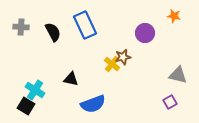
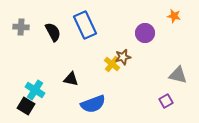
purple square: moved 4 px left, 1 px up
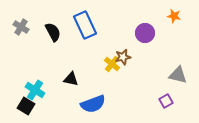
gray cross: rotated 28 degrees clockwise
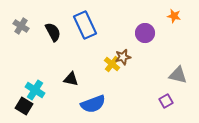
gray cross: moved 1 px up
black square: moved 2 px left
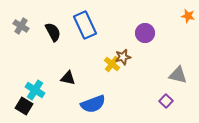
orange star: moved 14 px right
black triangle: moved 3 px left, 1 px up
purple square: rotated 16 degrees counterclockwise
